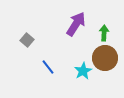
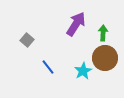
green arrow: moved 1 px left
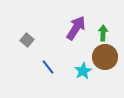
purple arrow: moved 4 px down
brown circle: moved 1 px up
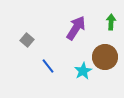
green arrow: moved 8 px right, 11 px up
blue line: moved 1 px up
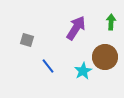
gray square: rotated 24 degrees counterclockwise
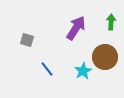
blue line: moved 1 px left, 3 px down
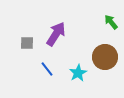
green arrow: rotated 42 degrees counterclockwise
purple arrow: moved 20 px left, 6 px down
gray square: moved 3 px down; rotated 16 degrees counterclockwise
cyan star: moved 5 px left, 2 px down
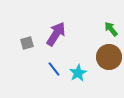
green arrow: moved 7 px down
gray square: rotated 16 degrees counterclockwise
brown circle: moved 4 px right
blue line: moved 7 px right
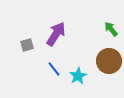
gray square: moved 2 px down
brown circle: moved 4 px down
cyan star: moved 3 px down
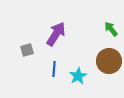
gray square: moved 5 px down
blue line: rotated 42 degrees clockwise
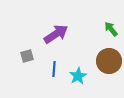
purple arrow: rotated 25 degrees clockwise
gray square: moved 6 px down
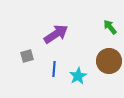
green arrow: moved 1 px left, 2 px up
